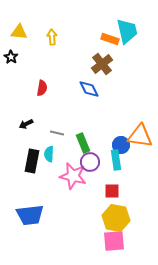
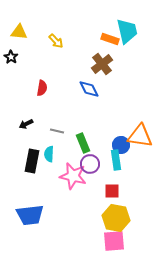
yellow arrow: moved 4 px right, 4 px down; rotated 140 degrees clockwise
gray line: moved 2 px up
purple circle: moved 2 px down
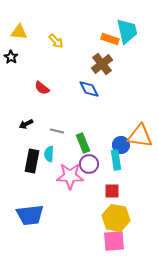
red semicircle: rotated 119 degrees clockwise
purple circle: moved 1 px left
pink star: moved 3 px left; rotated 12 degrees counterclockwise
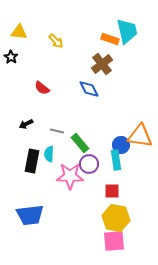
green rectangle: moved 3 px left; rotated 18 degrees counterclockwise
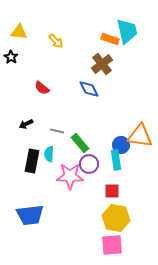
pink square: moved 2 px left, 4 px down
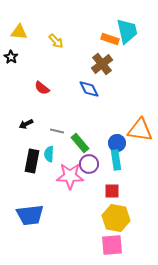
orange triangle: moved 6 px up
blue circle: moved 4 px left, 2 px up
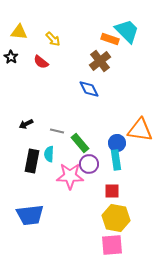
cyan trapezoid: rotated 32 degrees counterclockwise
yellow arrow: moved 3 px left, 2 px up
brown cross: moved 2 px left, 3 px up
red semicircle: moved 1 px left, 26 px up
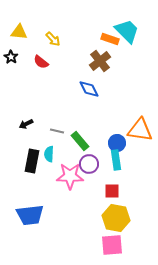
green rectangle: moved 2 px up
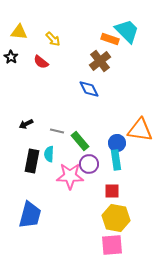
blue trapezoid: rotated 68 degrees counterclockwise
